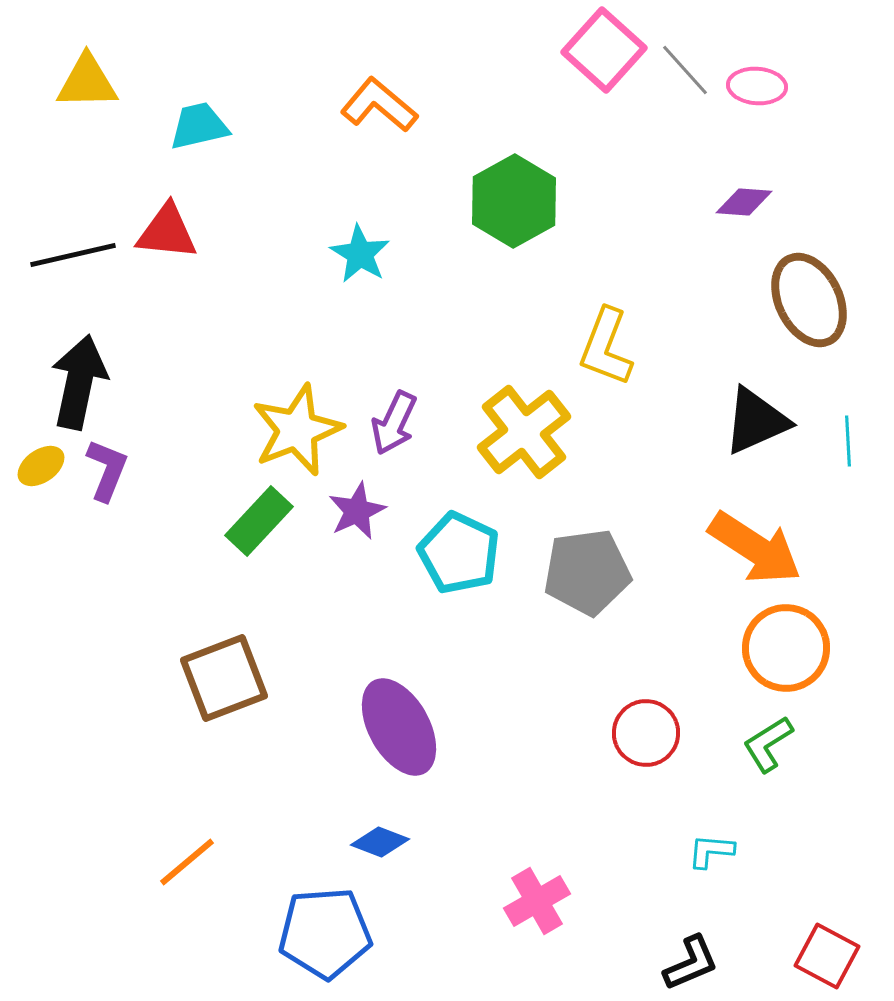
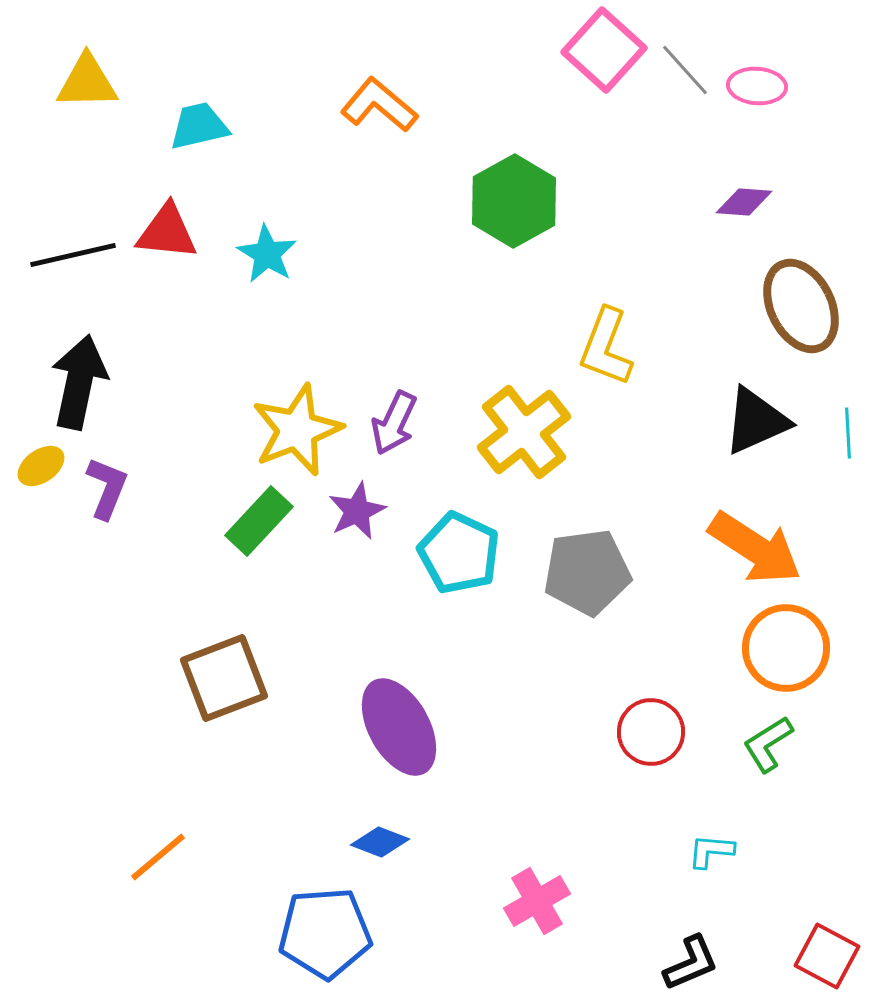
cyan star: moved 93 px left
brown ellipse: moved 8 px left, 6 px down
cyan line: moved 8 px up
purple L-shape: moved 18 px down
red circle: moved 5 px right, 1 px up
orange line: moved 29 px left, 5 px up
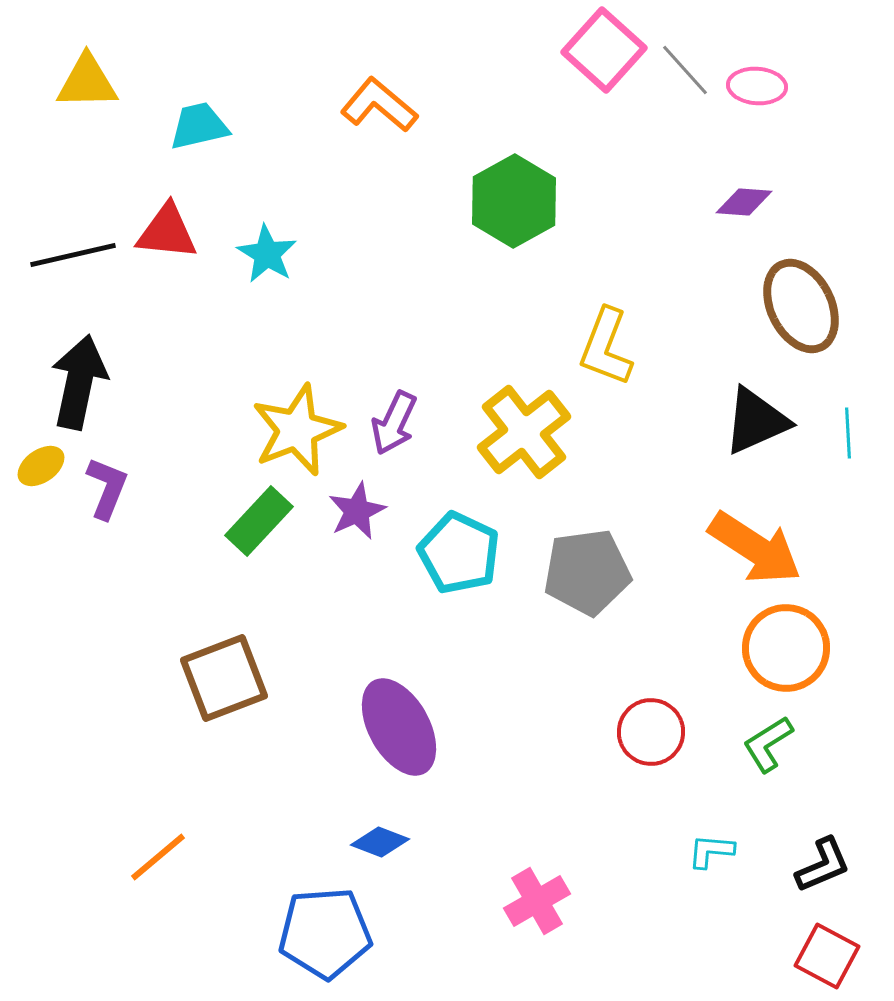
black L-shape: moved 132 px right, 98 px up
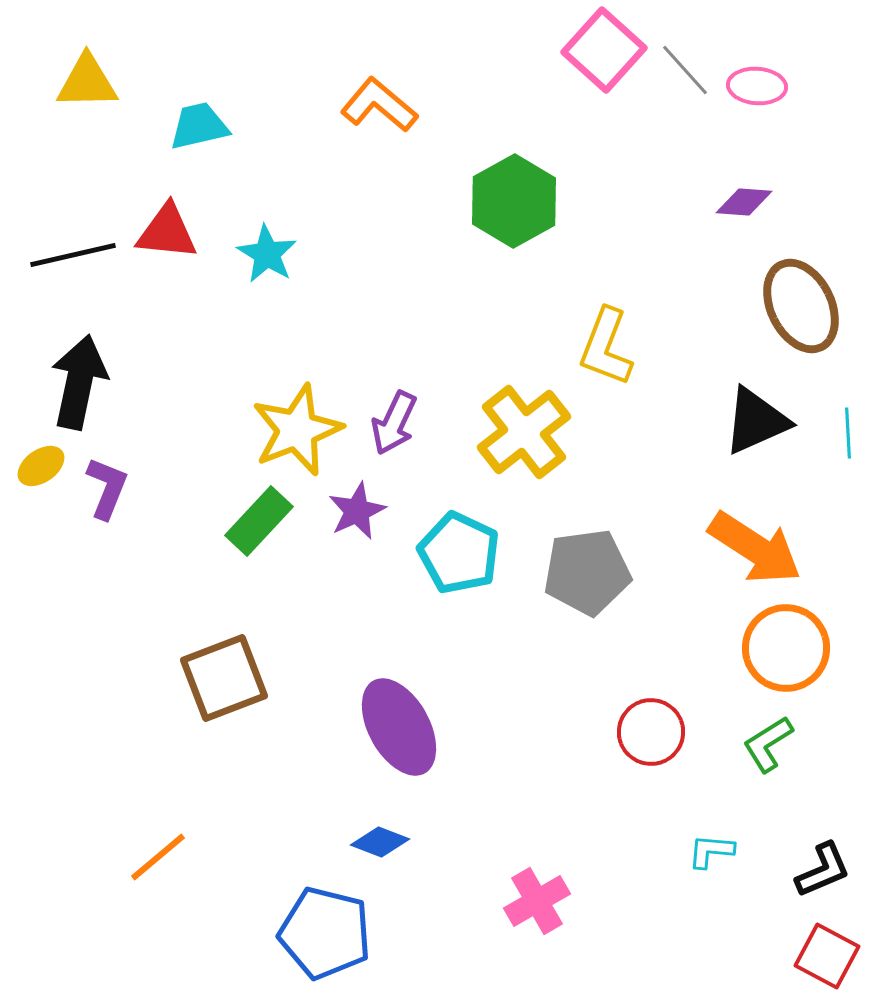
black L-shape: moved 5 px down
blue pentagon: rotated 18 degrees clockwise
